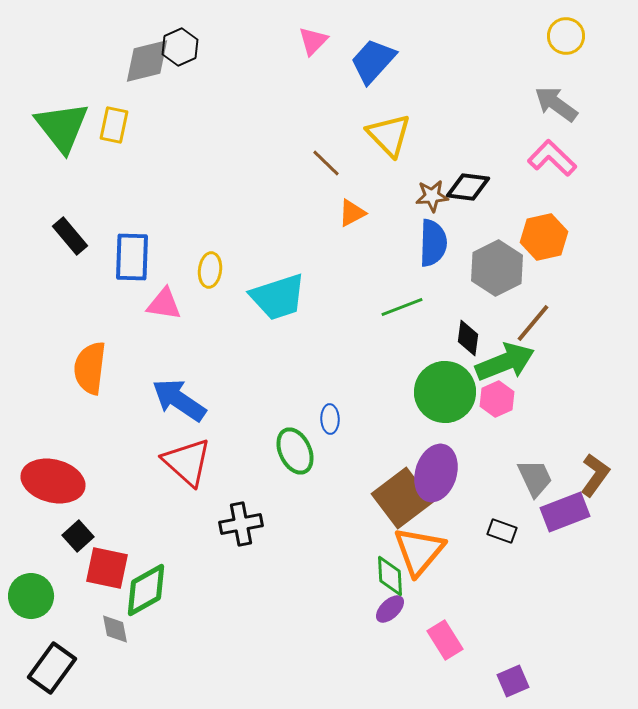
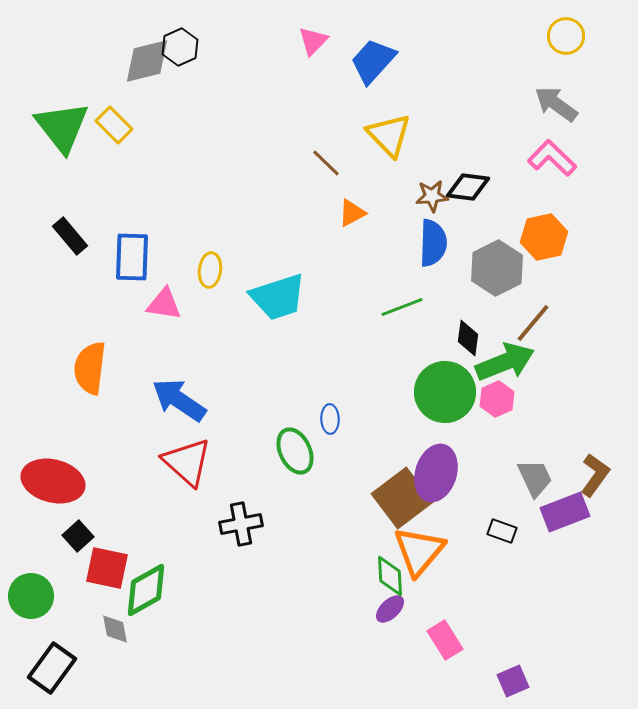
yellow rectangle at (114, 125): rotated 57 degrees counterclockwise
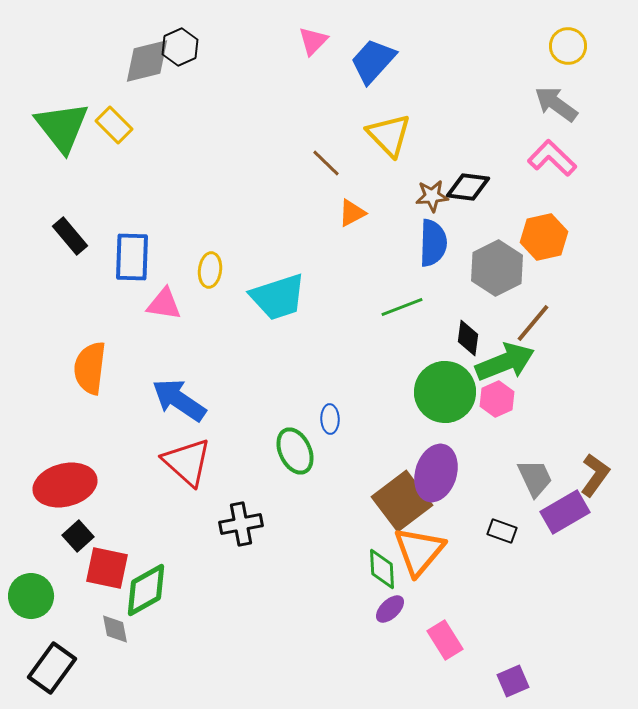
yellow circle at (566, 36): moved 2 px right, 10 px down
red ellipse at (53, 481): moved 12 px right, 4 px down; rotated 28 degrees counterclockwise
brown square at (402, 498): moved 3 px down
purple rectangle at (565, 512): rotated 9 degrees counterclockwise
green diamond at (390, 576): moved 8 px left, 7 px up
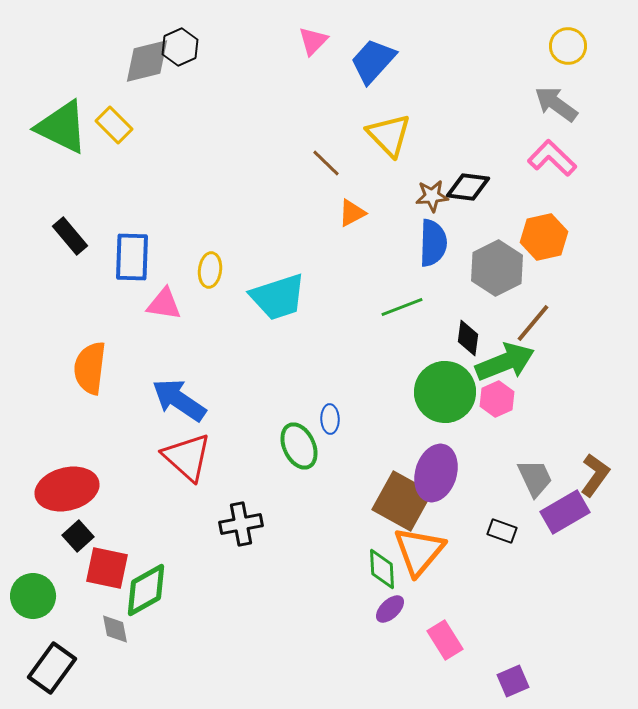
green triangle at (62, 127): rotated 26 degrees counterclockwise
green ellipse at (295, 451): moved 4 px right, 5 px up
red triangle at (187, 462): moved 5 px up
red ellipse at (65, 485): moved 2 px right, 4 px down
brown square at (402, 501): rotated 24 degrees counterclockwise
green circle at (31, 596): moved 2 px right
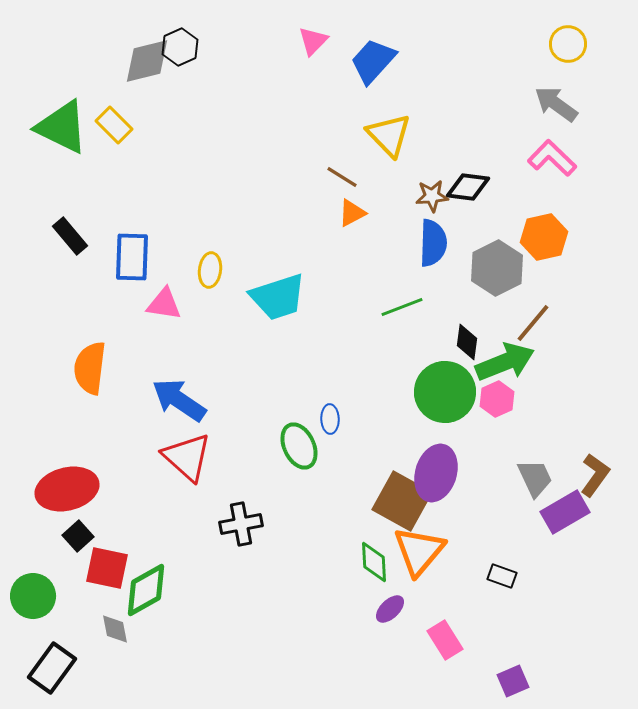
yellow circle at (568, 46): moved 2 px up
brown line at (326, 163): moved 16 px right, 14 px down; rotated 12 degrees counterclockwise
black diamond at (468, 338): moved 1 px left, 4 px down
black rectangle at (502, 531): moved 45 px down
green diamond at (382, 569): moved 8 px left, 7 px up
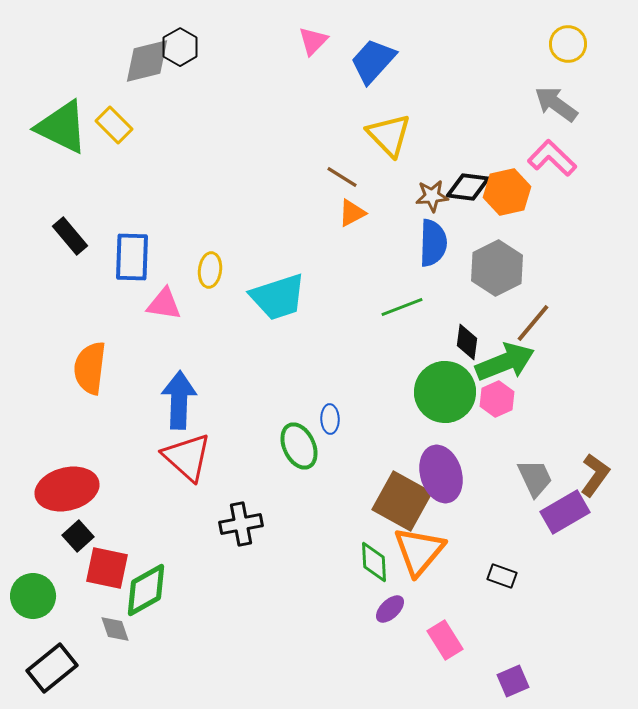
black hexagon at (180, 47): rotated 6 degrees counterclockwise
orange hexagon at (544, 237): moved 37 px left, 45 px up
blue arrow at (179, 400): rotated 58 degrees clockwise
purple ellipse at (436, 473): moved 5 px right, 1 px down; rotated 34 degrees counterclockwise
gray diamond at (115, 629): rotated 8 degrees counterclockwise
black rectangle at (52, 668): rotated 15 degrees clockwise
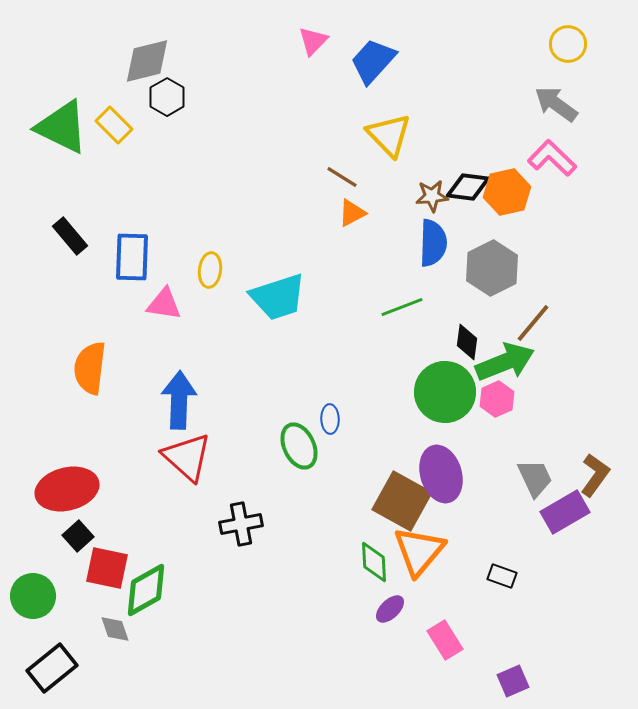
black hexagon at (180, 47): moved 13 px left, 50 px down
gray hexagon at (497, 268): moved 5 px left
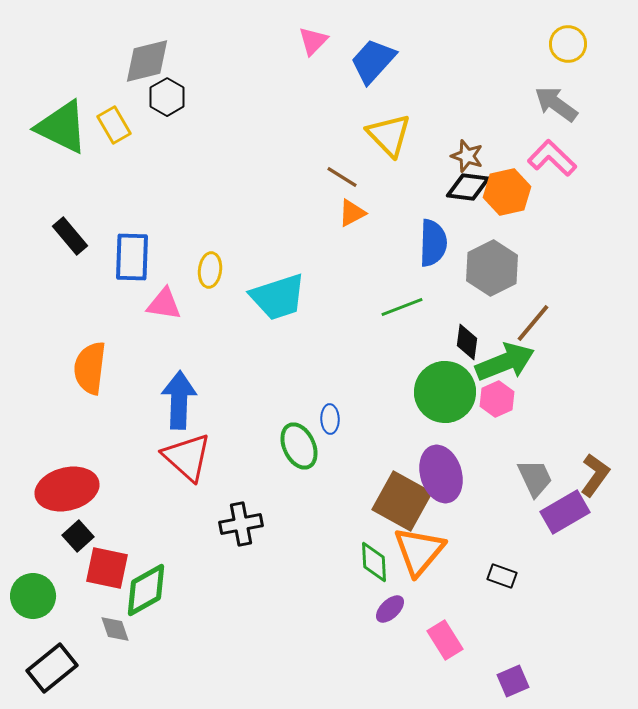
yellow rectangle at (114, 125): rotated 15 degrees clockwise
brown star at (432, 196): moved 35 px right, 40 px up; rotated 24 degrees clockwise
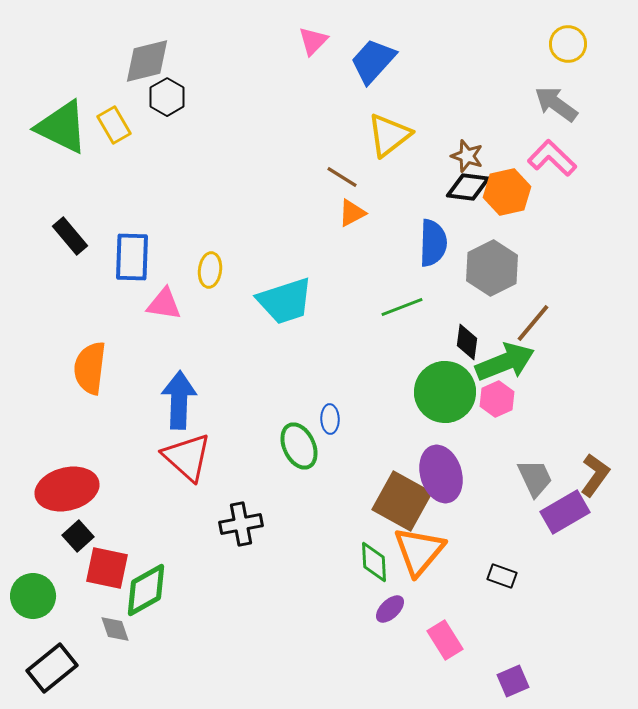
yellow triangle at (389, 135): rotated 36 degrees clockwise
cyan trapezoid at (278, 297): moved 7 px right, 4 px down
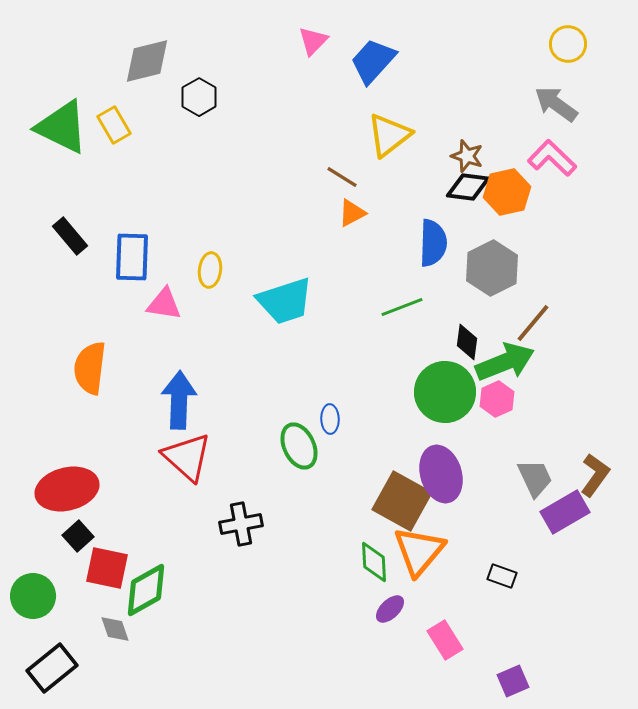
black hexagon at (167, 97): moved 32 px right
